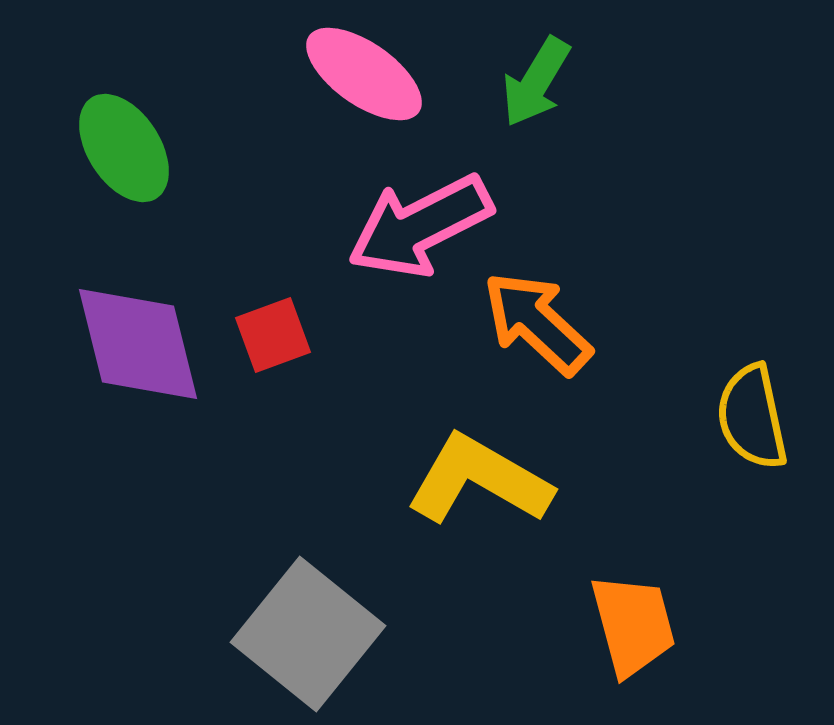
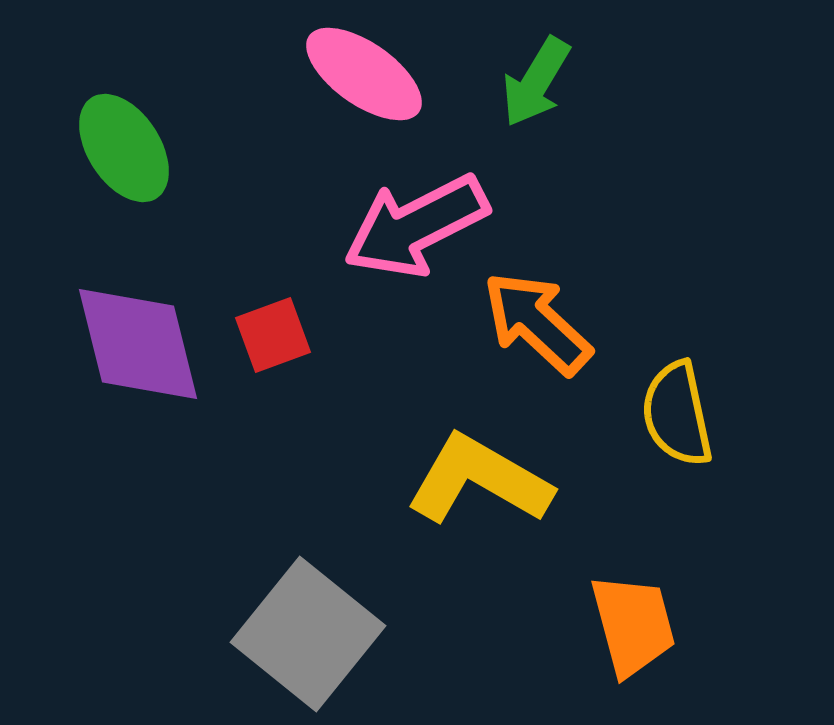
pink arrow: moved 4 px left
yellow semicircle: moved 75 px left, 3 px up
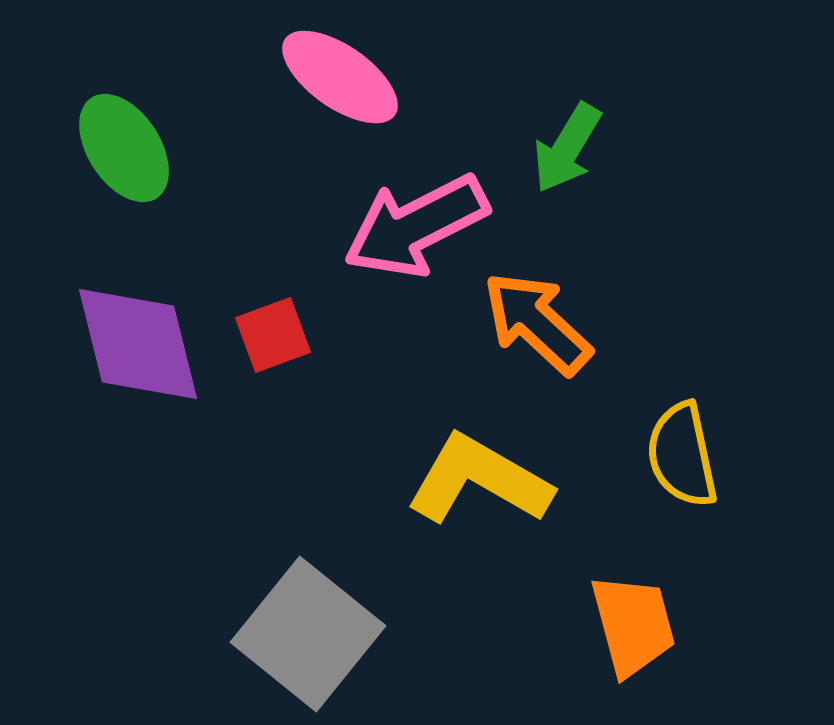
pink ellipse: moved 24 px left, 3 px down
green arrow: moved 31 px right, 66 px down
yellow semicircle: moved 5 px right, 41 px down
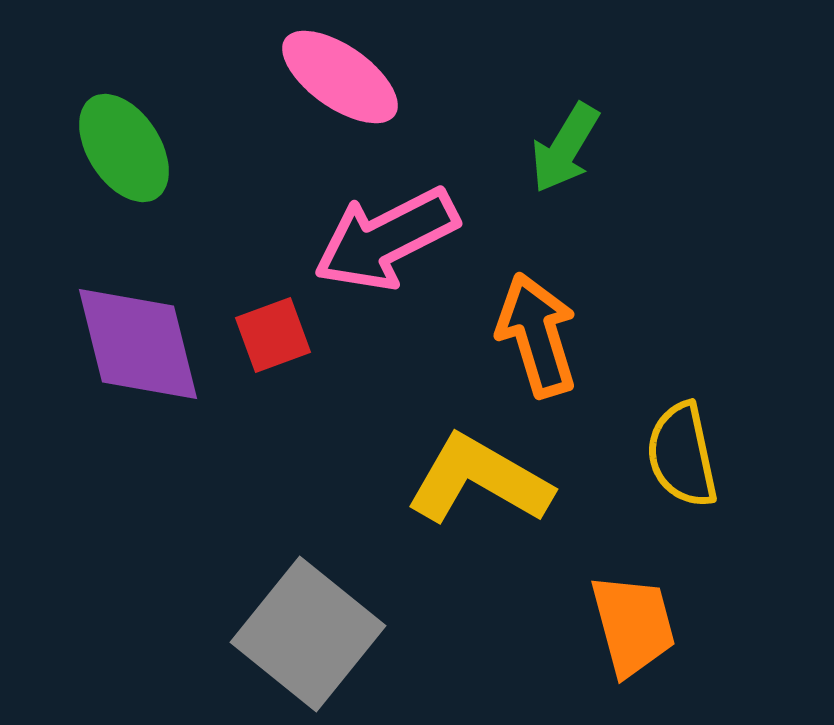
green arrow: moved 2 px left
pink arrow: moved 30 px left, 13 px down
orange arrow: moved 12 px down; rotated 30 degrees clockwise
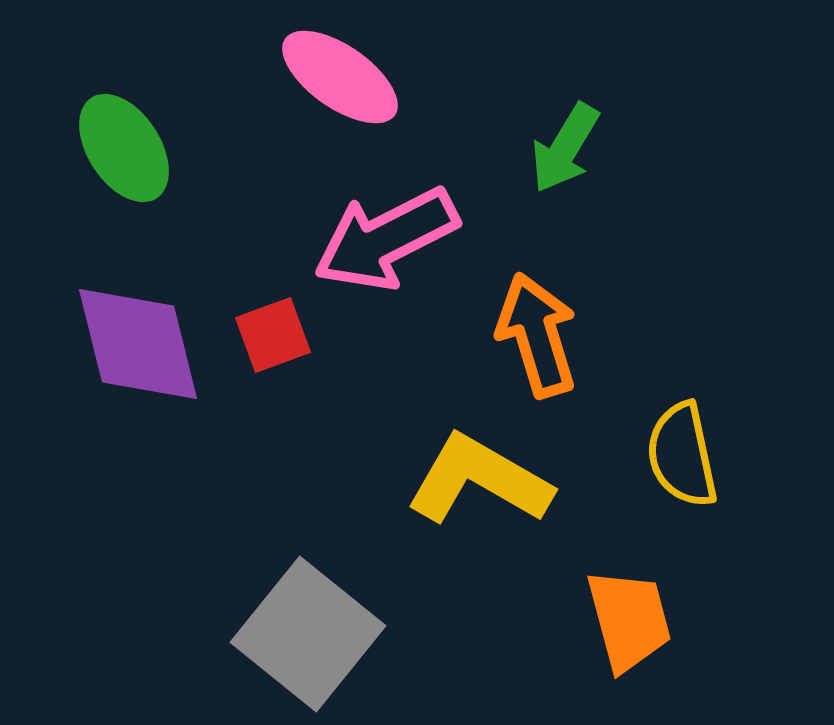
orange trapezoid: moved 4 px left, 5 px up
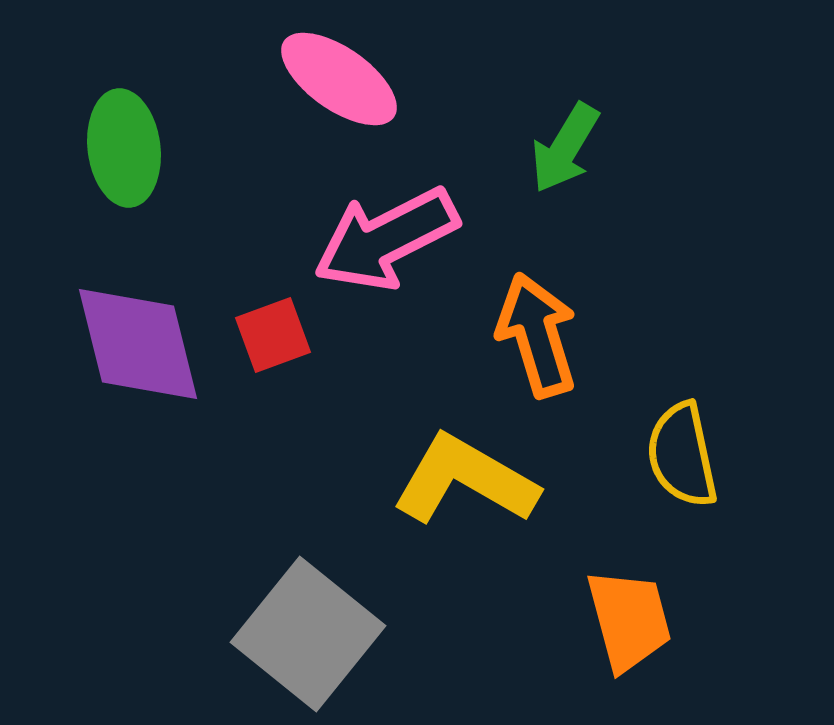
pink ellipse: moved 1 px left, 2 px down
green ellipse: rotated 26 degrees clockwise
yellow L-shape: moved 14 px left
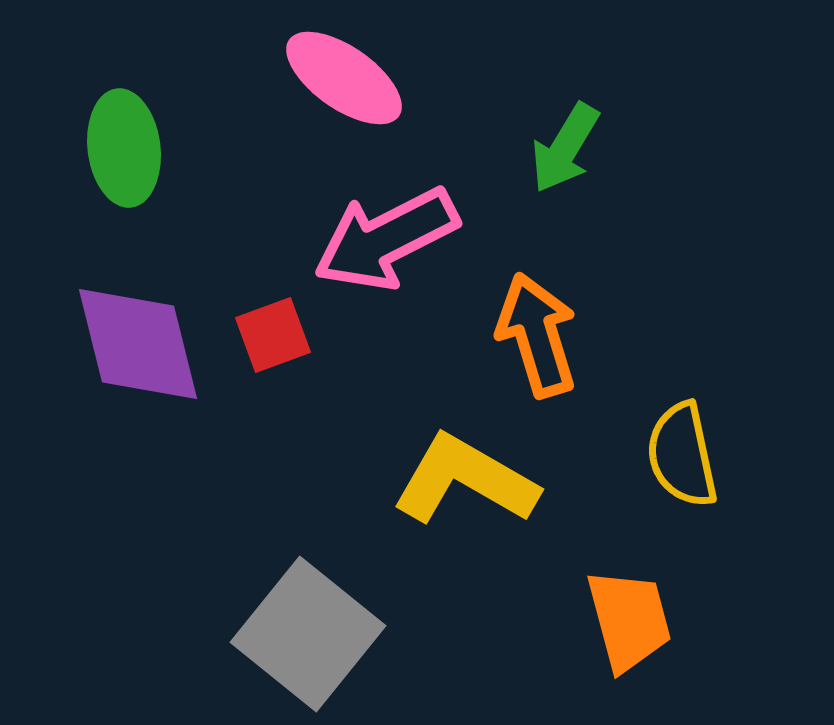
pink ellipse: moved 5 px right, 1 px up
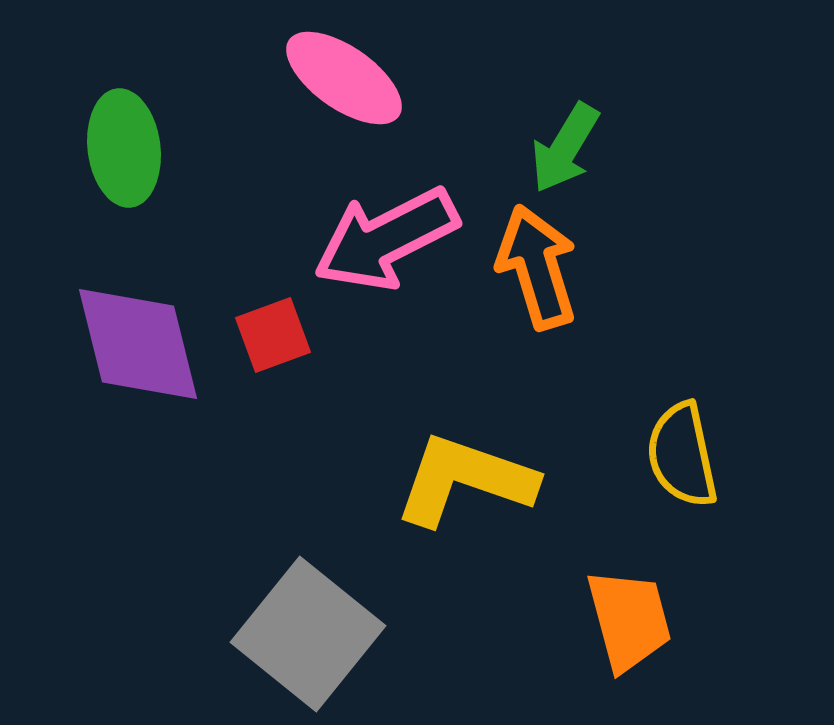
orange arrow: moved 68 px up
yellow L-shape: rotated 11 degrees counterclockwise
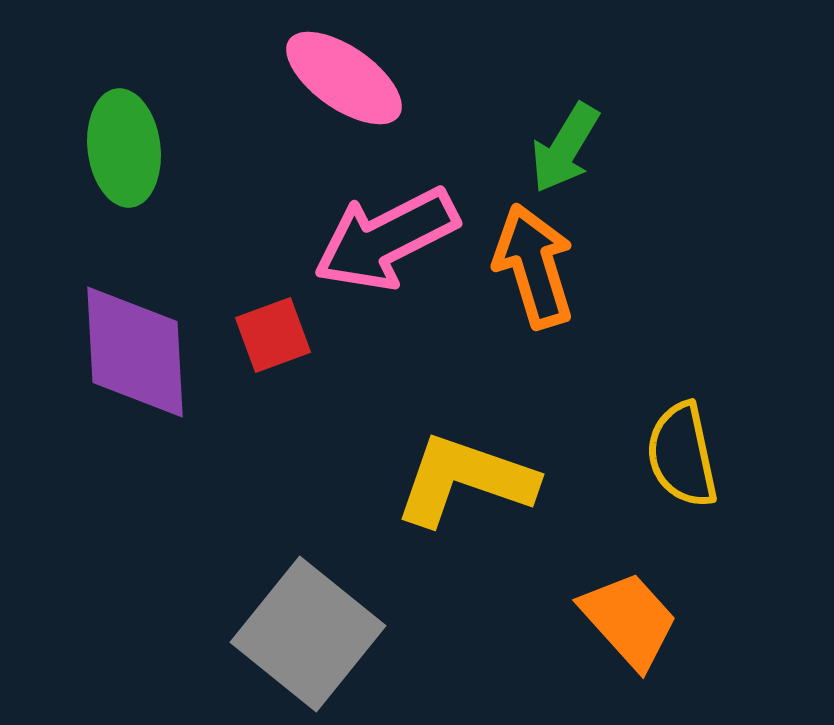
orange arrow: moved 3 px left, 1 px up
purple diamond: moved 3 px left, 8 px down; rotated 11 degrees clockwise
orange trapezoid: rotated 27 degrees counterclockwise
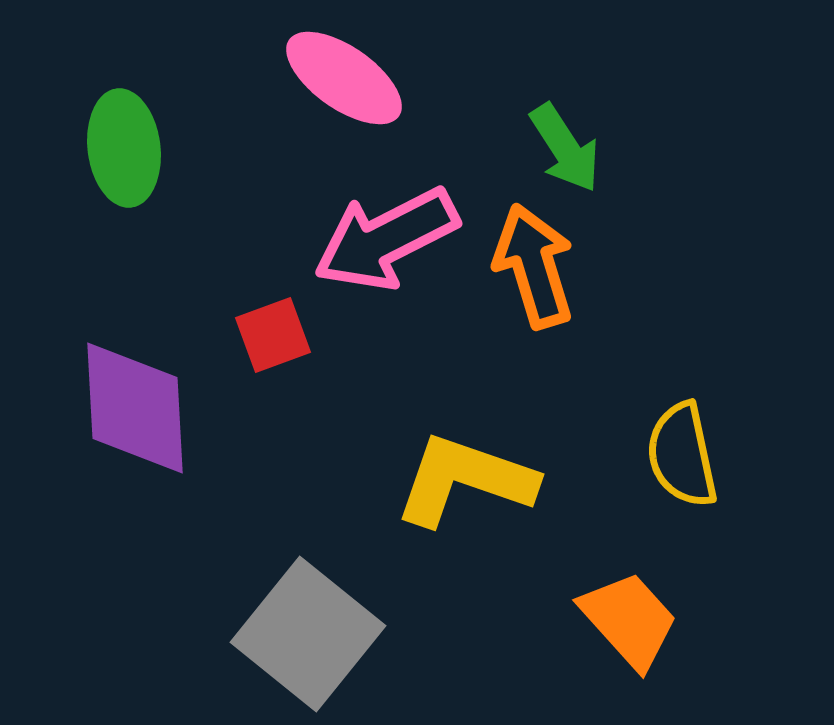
green arrow: rotated 64 degrees counterclockwise
purple diamond: moved 56 px down
